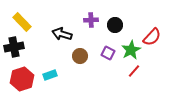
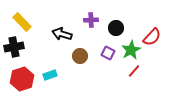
black circle: moved 1 px right, 3 px down
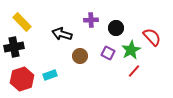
red semicircle: rotated 84 degrees counterclockwise
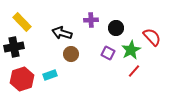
black arrow: moved 1 px up
brown circle: moved 9 px left, 2 px up
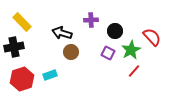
black circle: moved 1 px left, 3 px down
brown circle: moved 2 px up
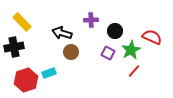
red semicircle: rotated 24 degrees counterclockwise
cyan rectangle: moved 1 px left, 2 px up
red hexagon: moved 4 px right, 1 px down
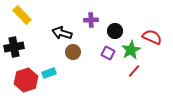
yellow rectangle: moved 7 px up
brown circle: moved 2 px right
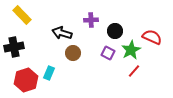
brown circle: moved 1 px down
cyan rectangle: rotated 48 degrees counterclockwise
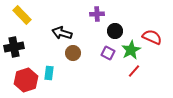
purple cross: moved 6 px right, 6 px up
cyan rectangle: rotated 16 degrees counterclockwise
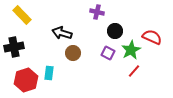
purple cross: moved 2 px up; rotated 16 degrees clockwise
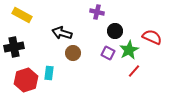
yellow rectangle: rotated 18 degrees counterclockwise
green star: moved 2 px left
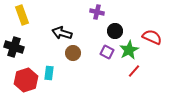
yellow rectangle: rotated 42 degrees clockwise
black cross: rotated 30 degrees clockwise
purple square: moved 1 px left, 1 px up
